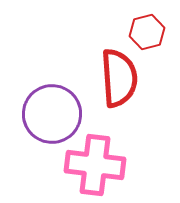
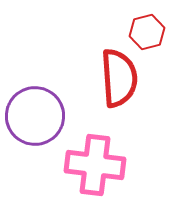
purple circle: moved 17 px left, 2 px down
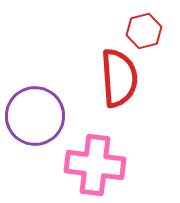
red hexagon: moved 3 px left, 1 px up
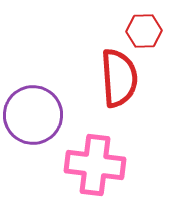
red hexagon: rotated 12 degrees clockwise
purple circle: moved 2 px left, 1 px up
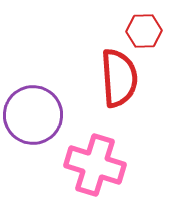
pink cross: rotated 10 degrees clockwise
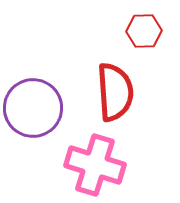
red semicircle: moved 4 px left, 14 px down
purple circle: moved 7 px up
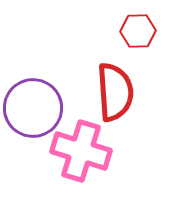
red hexagon: moved 6 px left
pink cross: moved 14 px left, 14 px up
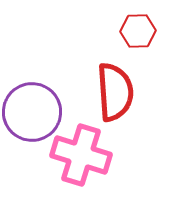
purple circle: moved 1 px left, 4 px down
pink cross: moved 4 px down
